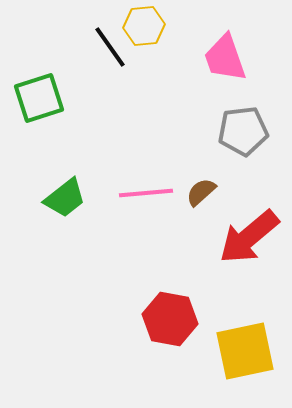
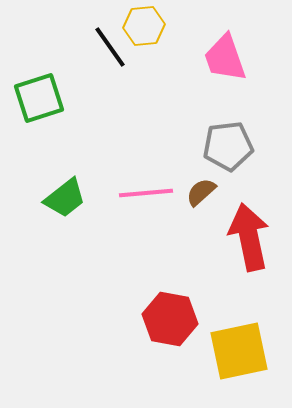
gray pentagon: moved 15 px left, 15 px down
red arrow: rotated 118 degrees clockwise
yellow square: moved 6 px left
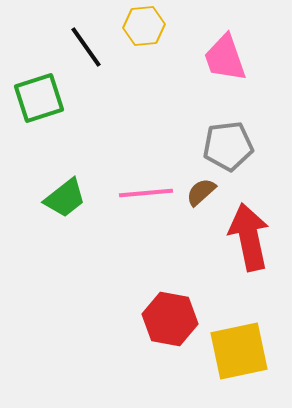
black line: moved 24 px left
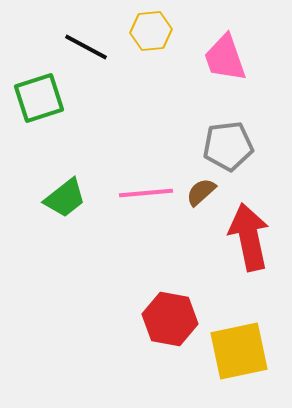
yellow hexagon: moved 7 px right, 5 px down
black line: rotated 27 degrees counterclockwise
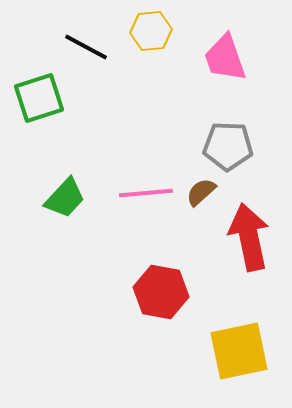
gray pentagon: rotated 9 degrees clockwise
green trapezoid: rotated 9 degrees counterclockwise
red hexagon: moved 9 px left, 27 px up
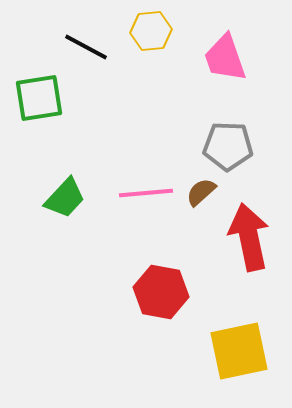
green square: rotated 9 degrees clockwise
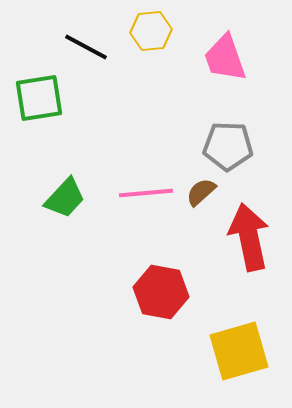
yellow square: rotated 4 degrees counterclockwise
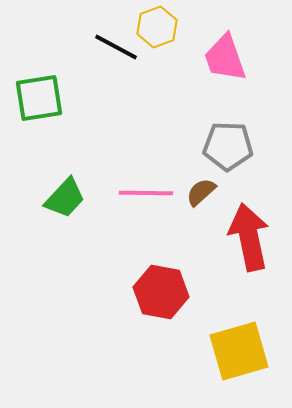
yellow hexagon: moved 6 px right, 4 px up; rotated 15 degrees counterclockwise
black line: moved 30 px right
pink line: rotated 6 degrees clockwise
